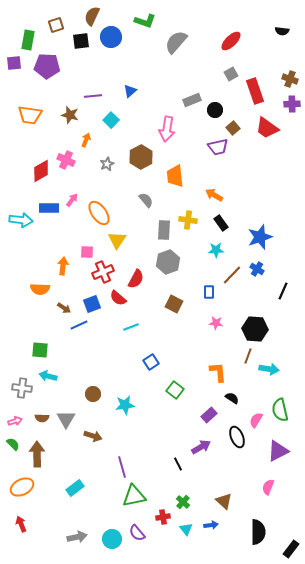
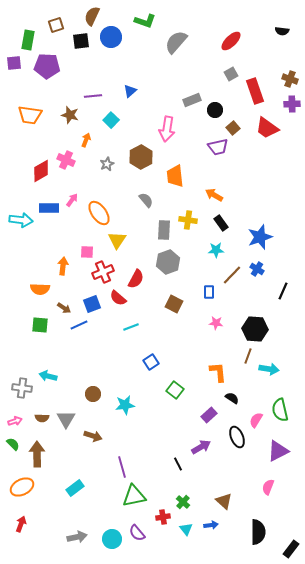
green square at (40, 350): moved 25 px up
red arrow at (21, 524): rotated 42 degrees clockwise
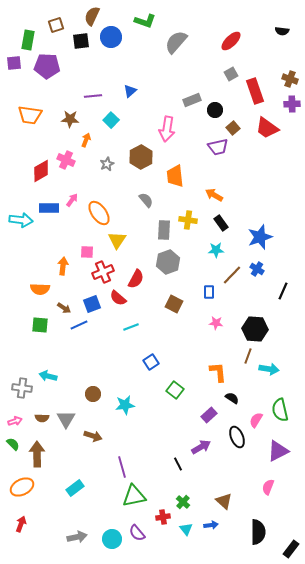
brown star at (70, 115): moved 4 px down; rotated 12 degrees counterclockwise
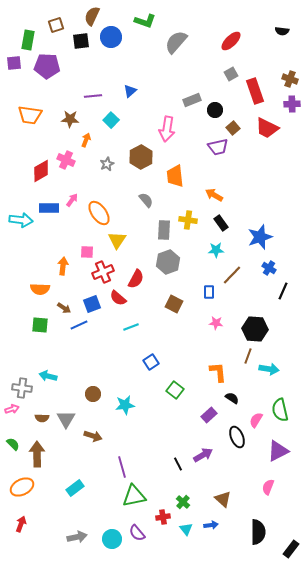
red trapezoid at (267, 128): rotated 10 degrees counterclockwise
blue cross at (257, 269): moved 12 px right, 1 px up
pink arrow at (15, 421): moved 3 px left, 12 px up
purple arrow at (201, 447): moved 2 px right, 8 px down
brown triangle at (224, 501): moved 1 px left, 2 px up
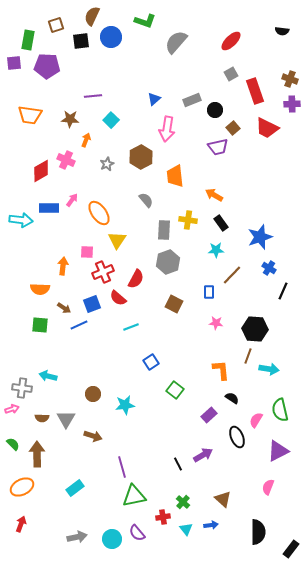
blue triangle at (130, 91): moved 24 px right, 8 px down
orange L-shape at (218, 372): moved 3 px right, 2 px up
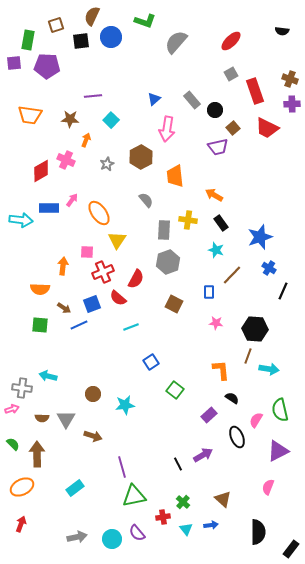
gray rectangle at (192, 100): rotated 72 degrees clockwise
cyan star at (216, 250): rotated 21 degrees clockwise
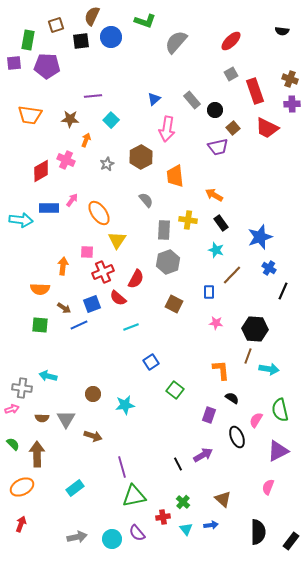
purple rectangle at (209, 415): rotated 28 degrees counterclockwise
black rectangle at (291, 549): moved 8 px up
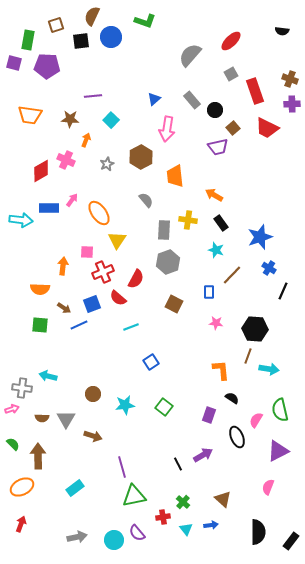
gray semicircle at (176, 42): moved 14 px right, 13 px down
purple square at (14, 63): rotated 21 degrees clockwise
green square at (175, 390): moved 11 px left, 17 px down
brown arrow at (37, 454): moved 1 px right, 2 px down
cyan circle at (112, 539): moved 2 px right, 1 px down
